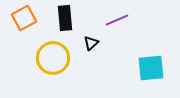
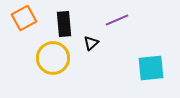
black rectangle: moved 1 px left, 6 px down
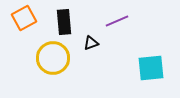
purple line: moved 1 px down
black rectangle: moved 2 px up
black triangle: rotated 21 degrees clockwise
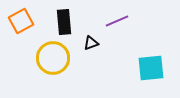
orange square: moved 3 px left, 3 px down
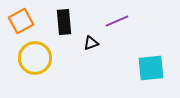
yellow circle: moved 18 px left
